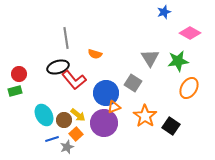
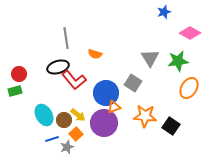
orange star: rotated 30 degrees counterclockwise
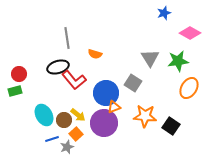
blue star: moved 1 px down
gray line: moved 1 px right
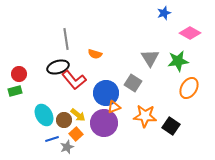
gray line: moved 1 px left, 1 px down
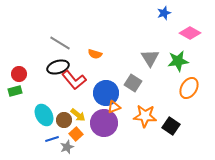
gray line: moved 6 px left, 4 px down; rotated 50 degrees counterclockwise
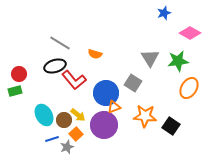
black ellipse: moved 3 px left, 1 px up
purple circle: moved 2 px down
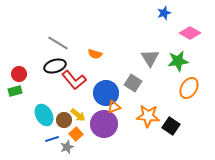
gray line: moved 2 px left
orange star: moved 3 px right
purple circle: moved 1 px up
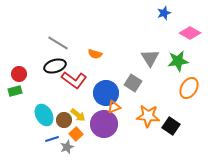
red L-shape: rotated 15 degrees counterclockwise
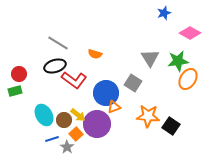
orange ellipse: moved 1 px left, 9 px up
purple circle: moved 7 px left
gray star: rotated 16 degrees counterclockwise
